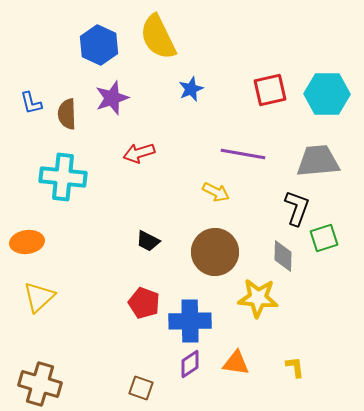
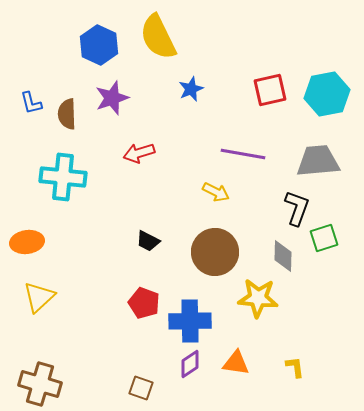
cyan hexagon: rotated 12 degrees counterclockwise
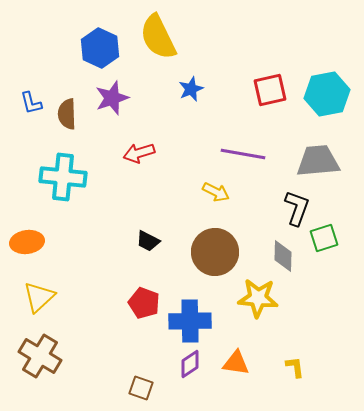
blue hexagon: moved 1 px right, 3 px down
brown cross: moved 28 px up; rotated 15 degrees clockwise
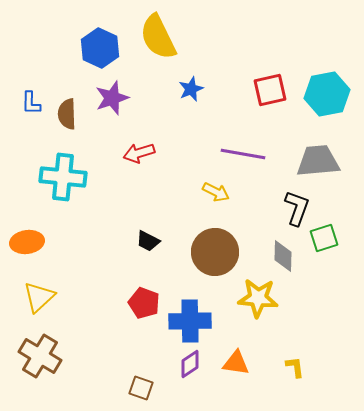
blue L-shape: rotated 15 degrees clockwise
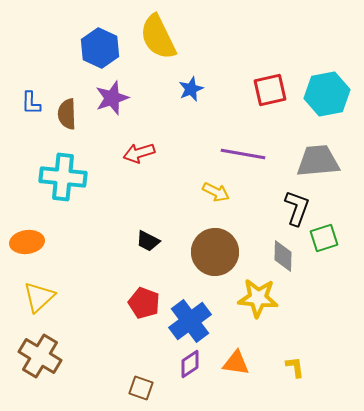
blue cross: rotated 36 degrees counterclockwise
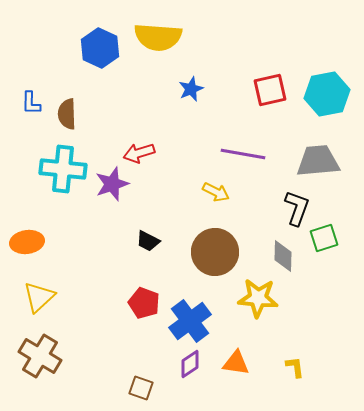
yellow semicircle: rotated 60 degrees counterclockwise
purple star: moved 86 px down
cyan cross: moved 8 px up
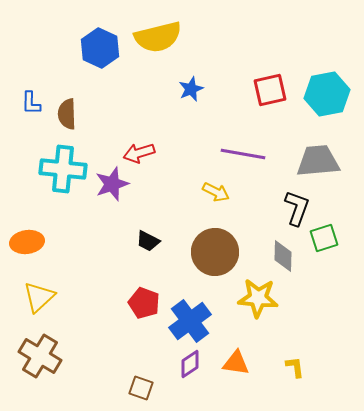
yellow semicircle: rotated 18 degrees counterclockwise
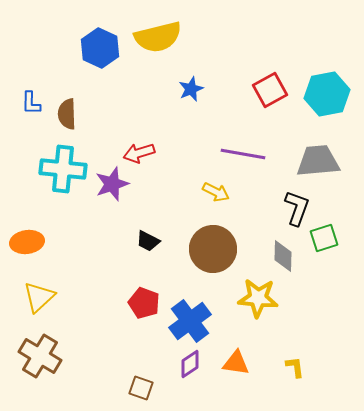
red square: rotated 16 degrees counterclockwise
brown circle: moved 2 px left, 3 px up
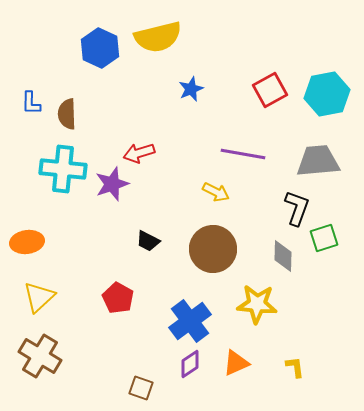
yellow star: moved 1 px left, 6 px down
red pentagon: moved 26 px left, 5 px up; rotated 8 degrees clockwise
orange triangle: rotated 32 degrees counterclockwise
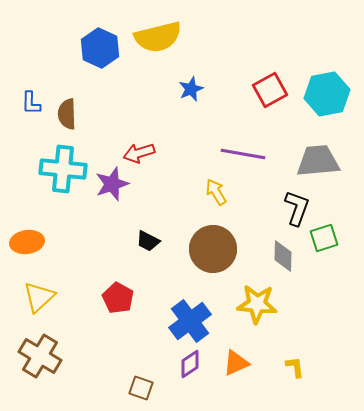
yellow arrow: rotated 148 degrees counterclockwise
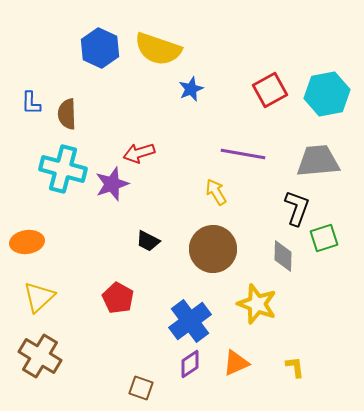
yellow semicircle: moved 12 px down; rotated 33 degrees clockwise
cyan cross: rotated 9 degrees clockwise
yellow star: rotated 15 degrees clockwise
